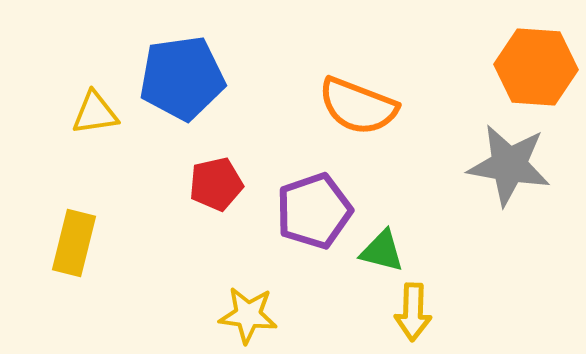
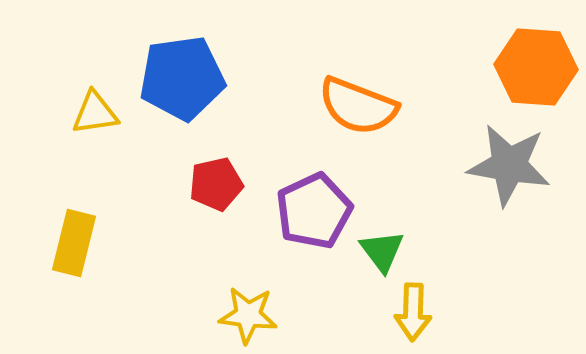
purple pentagon: rotated 6 degrees counterclockwise
green triangle: rotated 39 degrees clockwise
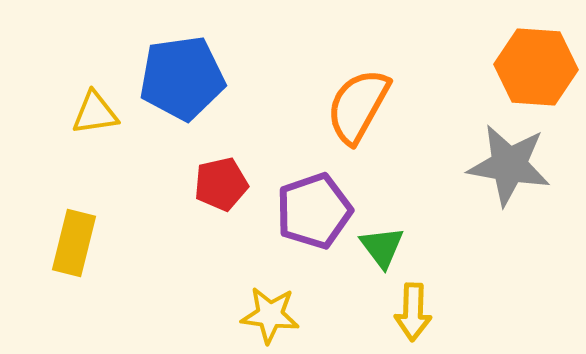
orange semicircle: rotated 98 degrees clockwise
red pentagon: moved 5 px right
purple pentagon: rotated 6 degrees clockwise
green triangle: moved 4 px up
yellow star: moved 22 px right
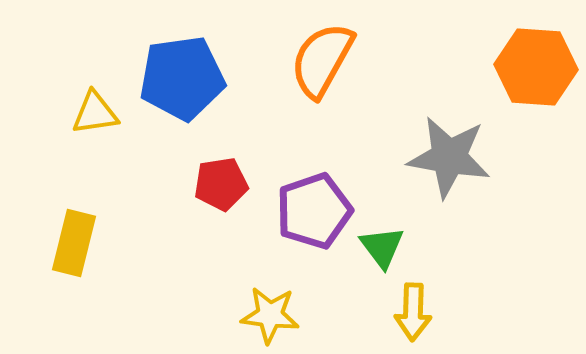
orange semicircle: moved 36 px left, 46 px up
gray star: moved 60 px left, 8 px up
red pentagon: rotated 4 degrees clockwise
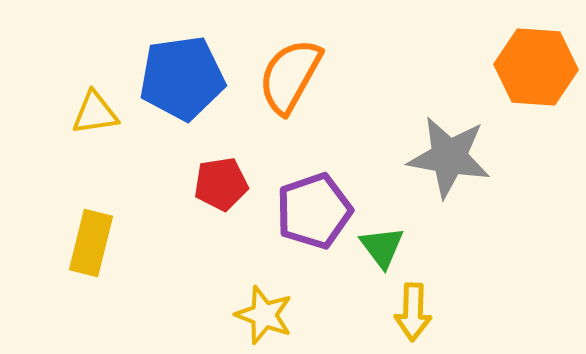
orange semicircle: moved 32 px left, 16 px down
yellow rectangle: moved 17 px right
yellow star: moved 6 px left; rotated 14 degrees clockwise
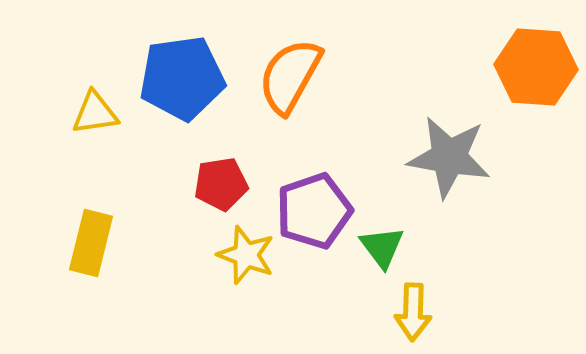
yellow star: moved 18 px left, 60 px up
